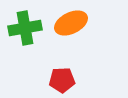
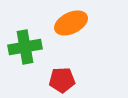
green cross: moved 19 px down
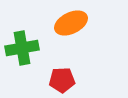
green cross: moved 3 px left, 1 px down
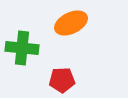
green cross: rotated 16 degrees clockwise
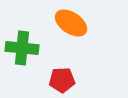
orange ellipse: rotated 60 degrees clockwise
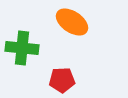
orange ellipse: moved 1 px right, 1 px up
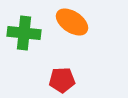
green cross: moved 2 px right, 15 px up
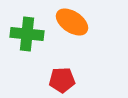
green cross: moved 3 px right, 1 px down
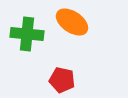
red pentagon: rotated 15 degrees clockwise
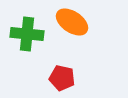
red pentagon: moved 2 px up
